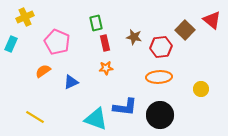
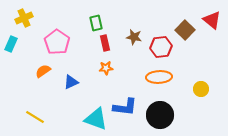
yellow cross: moved 1 px left, 1 px down
pink pentagon: rotated 10 degrees clockwise
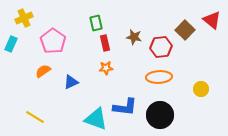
pink pentagon: moved 4 px left, 1 px up
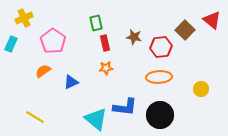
cyan triangle: rotated 20 degrees clockwise
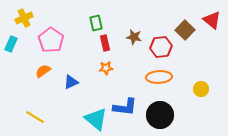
pink pentagon: moved 2 px left, 1 px up
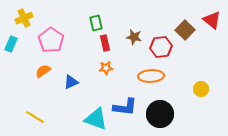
orange ellipse: moved 8 px left, 1 px up
black circle: moved 1 px up
cyan triangle: rotated 20 degrees counterclockwise
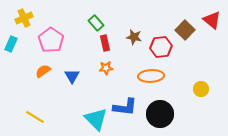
green rectangle: rotated 28 degrees counterclockwise
blue triangle: moved 1 px right, 6 px up; rotated 35 degrees counterclockwise
cyan triangle: rotated 25 degrees clockwise
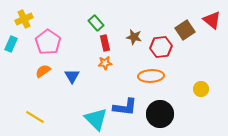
yellow cross: moved 1 px down
brown square: rotated 12 degrees clockwise
pink pentagon: moved 3 px left, 2 px down
orange star: moved 1 px left, 5 px up
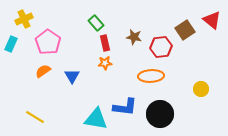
cyan triangle: rotated 35 degrees counterclockwise
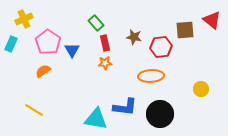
brown square: rotated 30 degrees clockwise
blue triangle: moved 26 px up
yellow line: moved 1 px left, 7 px up
